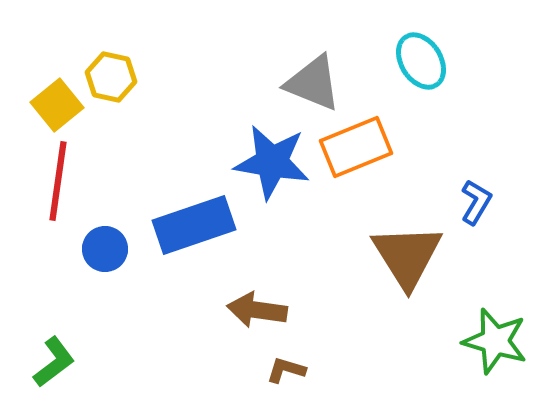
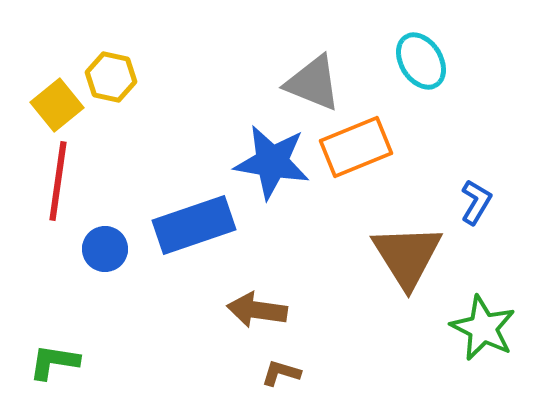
green star: moved 12 px left, 13 px up; rotated 10 degrees clockwise
green L-shape: rotated 134 degrees counterclockwise
brown L-shape: moved 5 px left, 3 px down
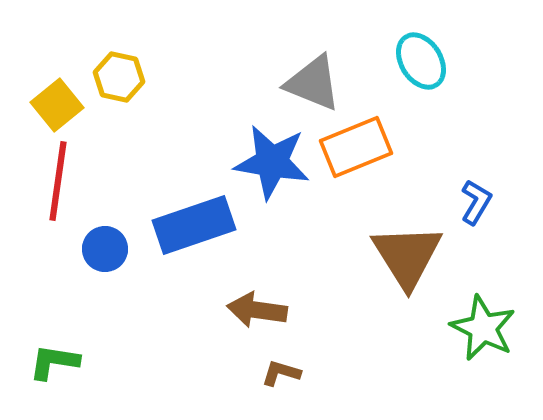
yellow hexagon: moved 8 px right
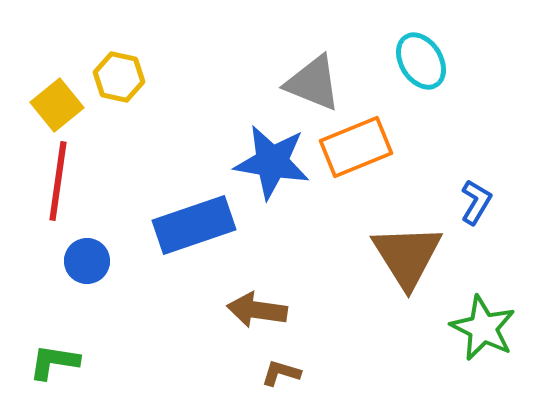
blue circle: moved 18 px left, 12 px down
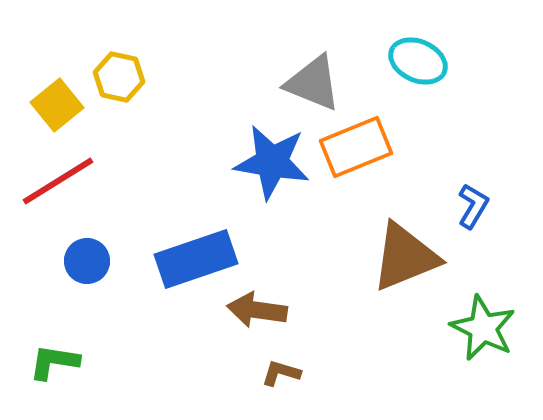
cyan ellipse: moved 3 px left; rotated 34 degrees counterclockwise
red line: rotated 50 degrees clockwise
blue L-shape: moved 3 px left, 4 px down
blue rectangle: moved 2 px right, 34 px down
brown triangle: moved 2 px left, 1 px down; rotated 40 degrees clockwise
